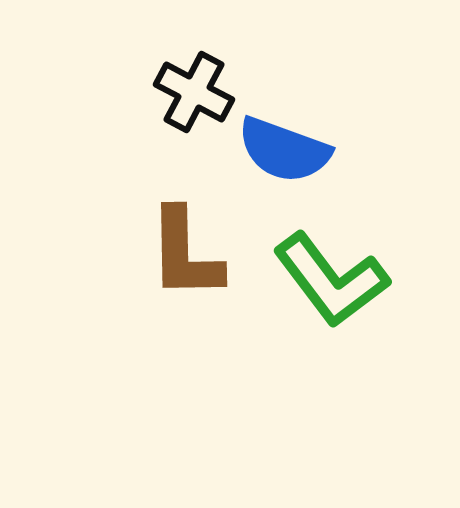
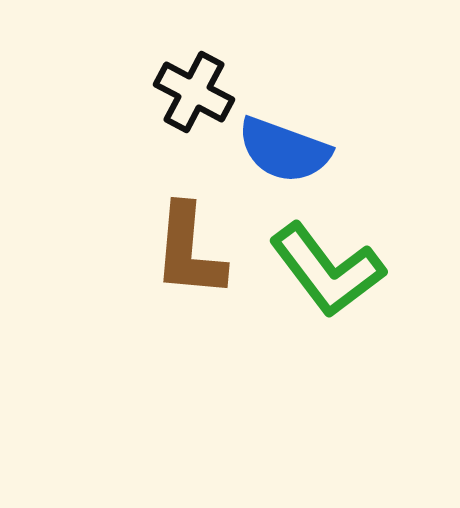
brown L-shape: moved 4 px right, 3 px up; rotated 6 degrees clockwise
green L-shape: moved 4 px left, 10 px up
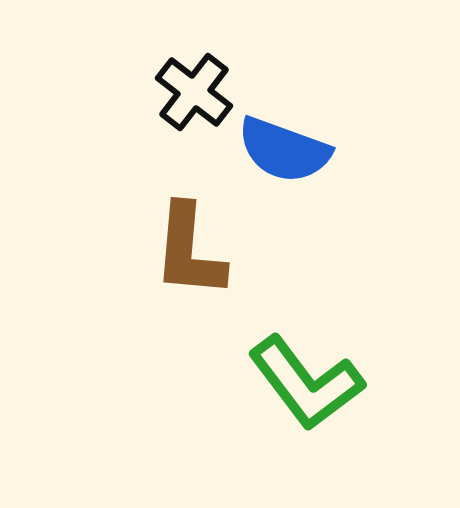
black cross: rotated 10 degrees clockwise
green L-shape: moved 21 px left, 113 px down
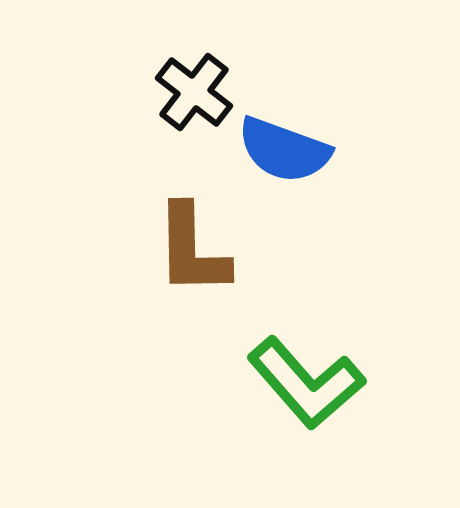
brown L-shape: moved 3 px right, 1 px up; rotated 6 degrees counterclockwise
green L-shape: rotated 4 degrees counterclockwise
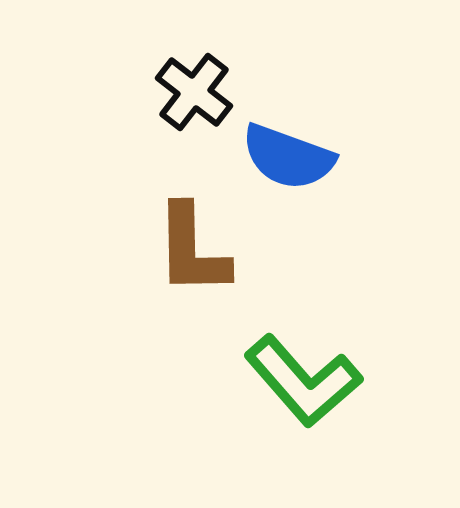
blue semicircle: moved 4 px right, 7 px down
green L-shape: moved 3 px left, 2 px up
